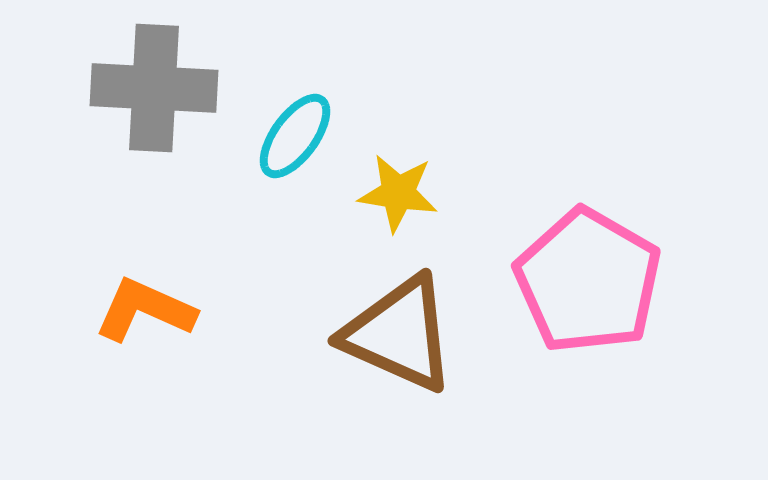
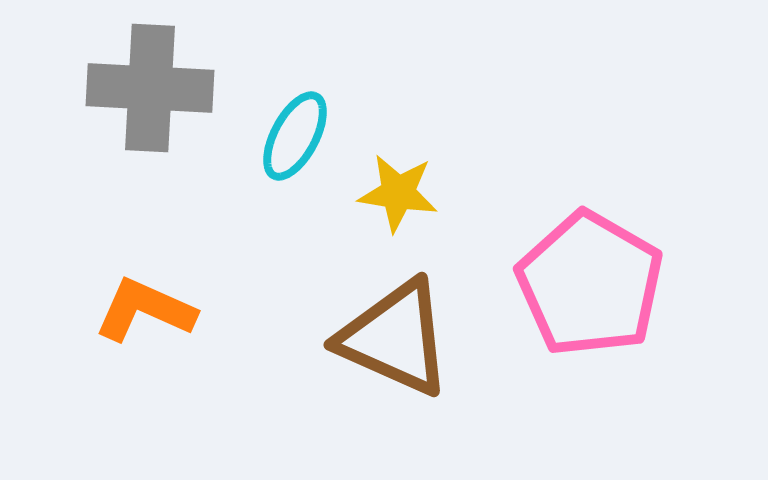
gray cross: moved 4 px left
cyan ellipse: rotated 8 degrees counterclockwise
pink pentagon: moved 2 px right, 3 px down
brown triangle: moved 4 px left, 4 px down
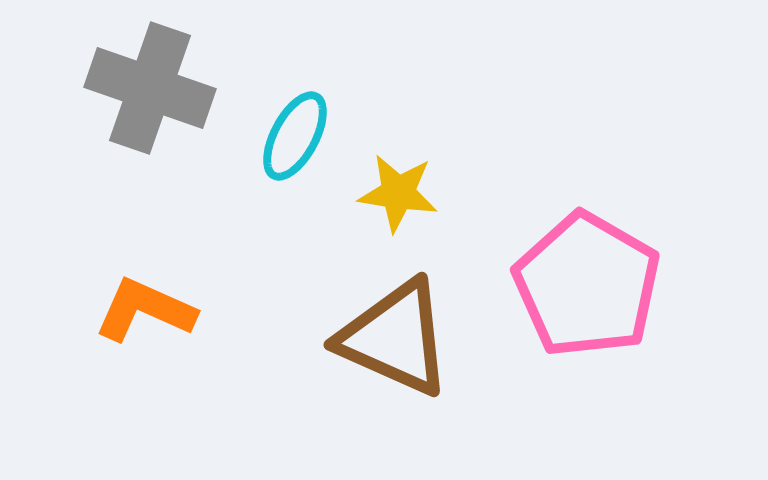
gray cross: rotated 16 degrees clockwise
pink pentagon: moved 3 px left, 1 px down
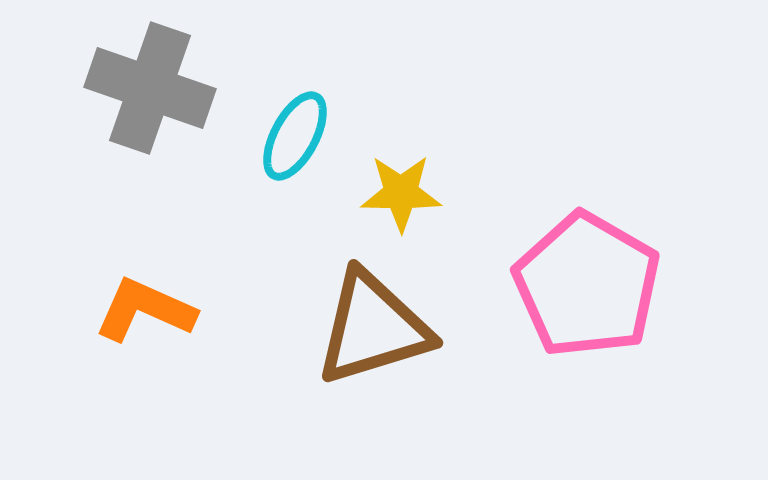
yellow star: moved 3 px right; rotated 8 degrees counterclockwise
brown triangle: moved 22 px left, 10 px up; rotated 41 degrees counterclockwise
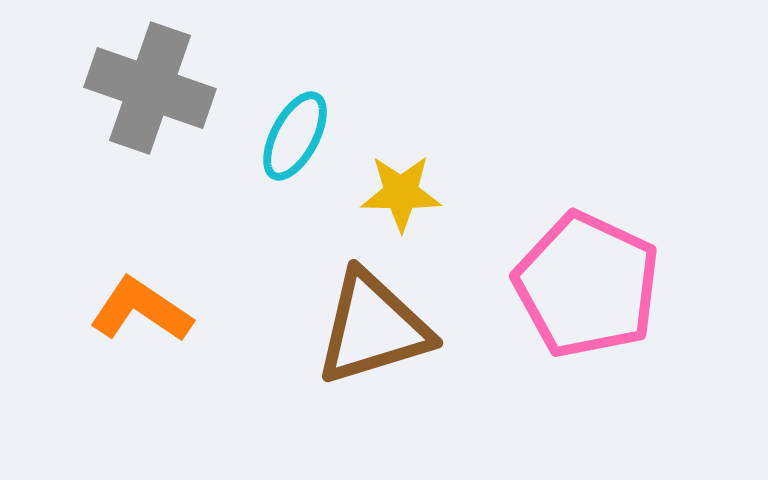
pink pentagon: rotated 5 degrees counterclockwise
orange L-shape: moved 4 px left; rotated 10 degrees clockwise
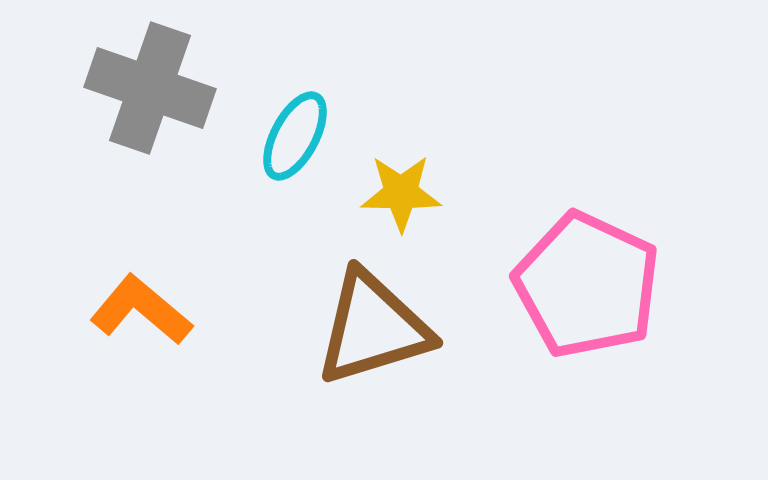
orange L-shape: rotated 6 degrees clockwise
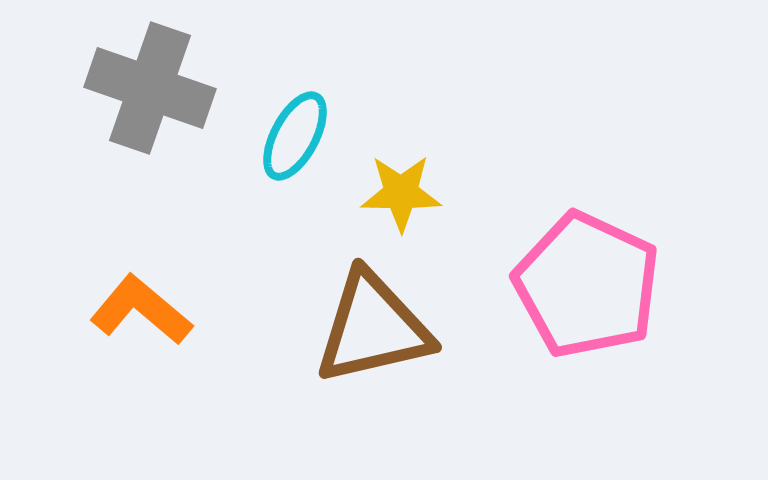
brown triangle: rotated 4 degrees clockwise
